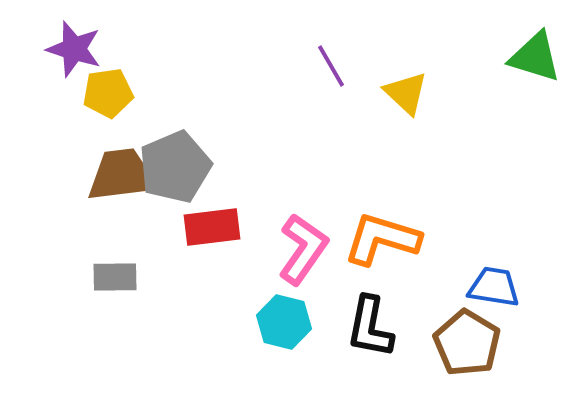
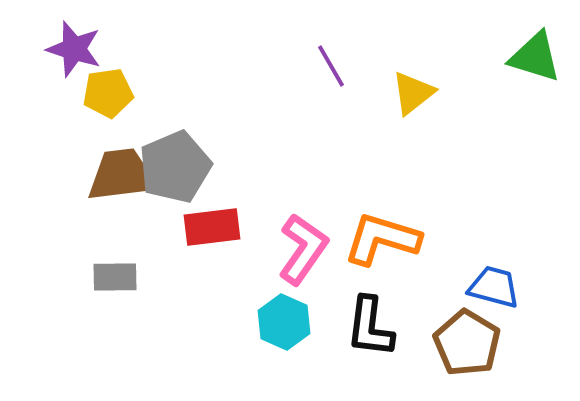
yellow triangle: moved 7 px right; rotated 39 degrees clockwise
blue trapezoid: rotated 6 degrees clockwise
cyan hexagon: rotated 10 degrees clockwise
black L-shape: rotated 4 degrees counterclockwise
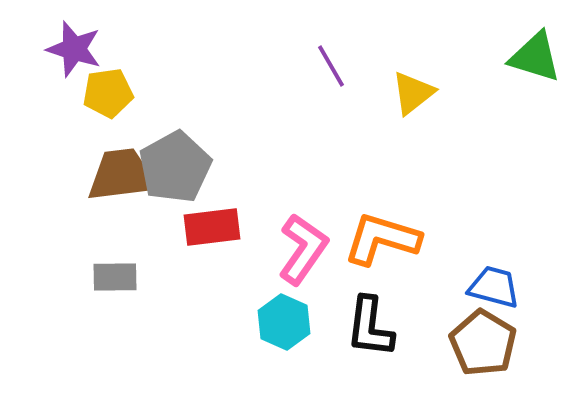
gray pentagon: rotated 6 degrees counterclockwise
brown pentagon: moved 16 px right
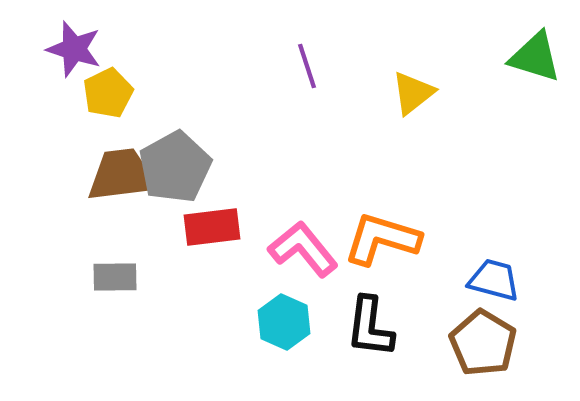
purple line: moved 24 px left; rotated 12 degrees clockwise
yellow pentagon: rotated 18 degrees counterclockwise
pink L-shape: rotated 74 degrees counterclockwise
blue trapezoid: moved 7 px up
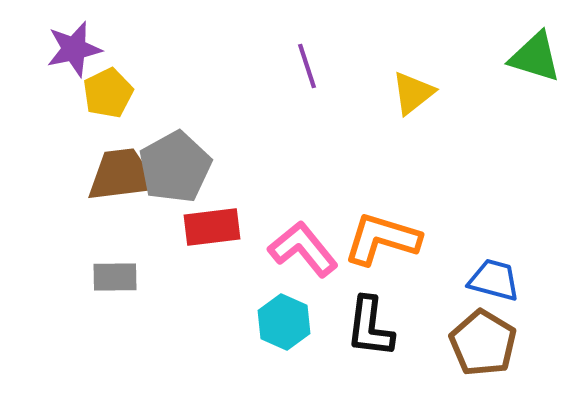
purple star: rotated 30 degrees counterclockwise
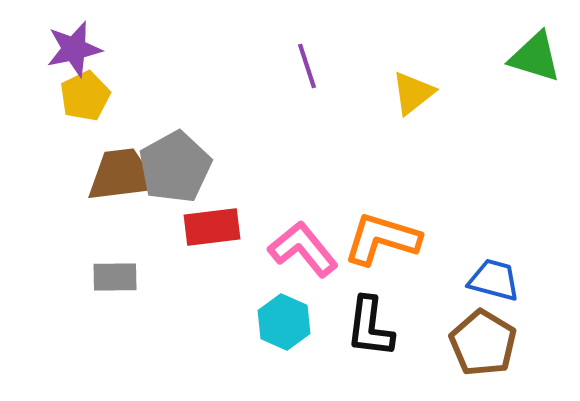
yellow pentagon: moved 23 px left, 3 px down
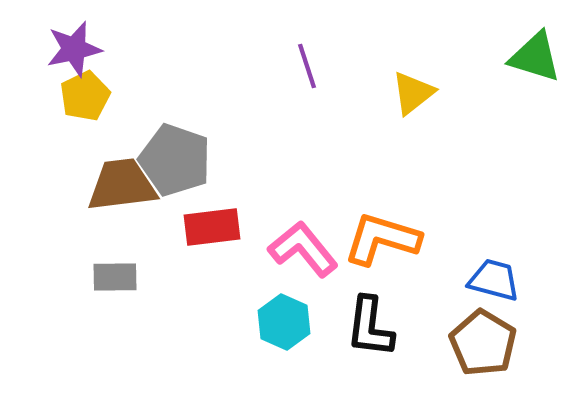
gray pentagon: moved 7 px up; rotated 24 degrees counterclockwise
brown trapezoid: moved 10 px down
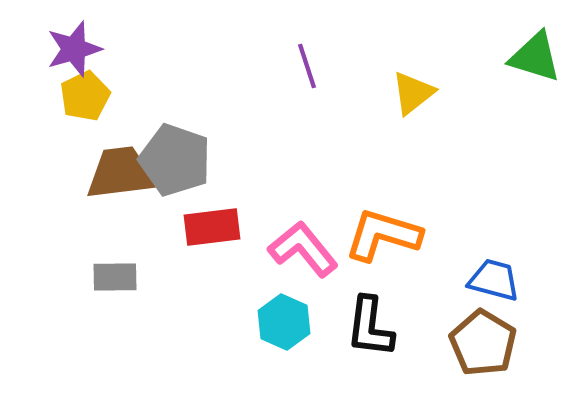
purple star: rotated 4 degrees counterclockwise
brown trapezoid: moved 1 px left, 12 px up
orange L-shape: moved 1 px right, 4 px up
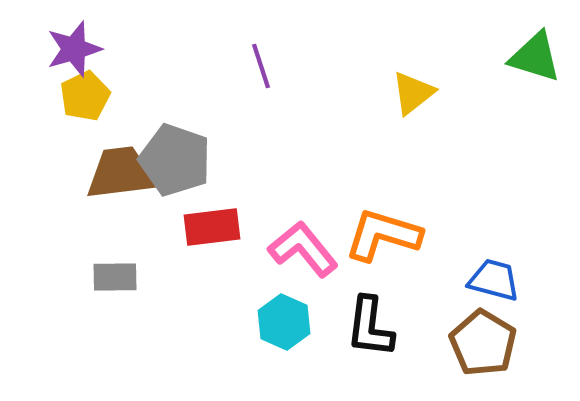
purple line: moved 46 px left
